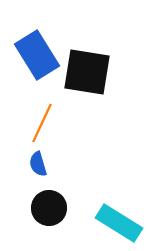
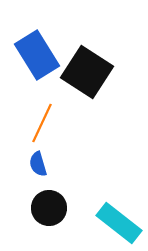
black square: rotated 24 degrees clockwise
cyan rectangle: rotated 6 degrees clockwise
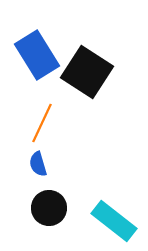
cyan rectangle: moved 5 px left, 2 px up
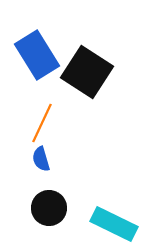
blue semicircle: moved 3 px right, 5 px up
cyan rectangle: moved 3 px down; rotated 12 degrees counterclockwise
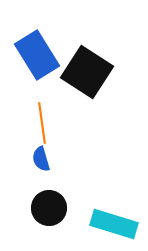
orange line: rotated 33 degrees counterclockwise
cyan rectangle: rotated 9 degrees counterclockwise
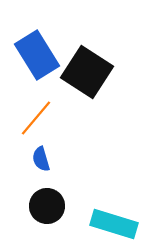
orange line: moved 6 px left, 5 px up; rotated 48 degrees clockwise
black circle: moved 2 px left, 2 px up
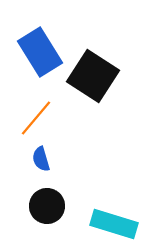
blue rectangle: moved 3 px right, 3 px up
black square: moved 6 px right, 4 px down
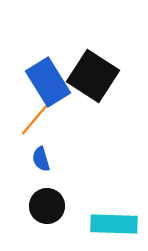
blue rectangle: moved 8 px right, 30 px down
cyan rectangle: rotated 15 degrees counterclockwise
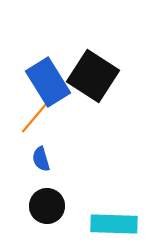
orange line: moved 2 px up
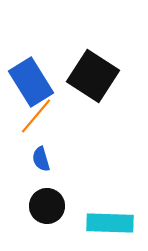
blue rectangle: moved 17 px left
cyan rectangle: moved 4 px left, 1 px up
